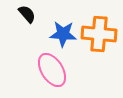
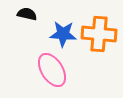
black semicircle: rotated 36 degrees counterclockwise
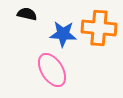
orange cross: moved 6 px up
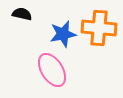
black semicircle: moved 5 px left
blue star: rotated 16 degrees counterclockwise
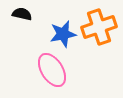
orange cross: moved 1 px up; rotated 24 degrees counterclockwise
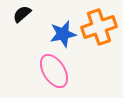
black semicircle: rotated 54 degrees counterclockwise
pink ellipse: moved 2 px right, 1 px down
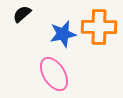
orange cross: rotated 20 degrees clockwise
pink ellipse: moved 3 px down
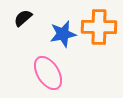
black semicircle: moved 1 px right, 4 px down
pink ellipse: moved 6 px left, 1 px up
